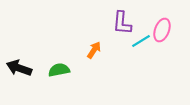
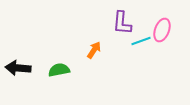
cyan line: rotated 12 degrees clockwise
black arrow: moved 1 px left; rotated 15 degrees counterclockwise
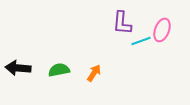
orange arrow: moved 23 px down
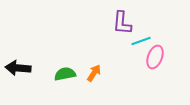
pink ellipse: moved 7 px left, 27 px down
green semicircle: moved 6 px right, 4 px down
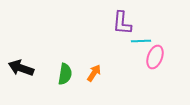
cyan line: rotated 18 degrees clockwise
black arrow: moved 3 px right; rotated 15 degrees clockwise
green semicircle: rotated 110 degrees clockwise
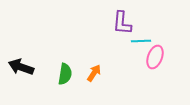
black arrow: moved 1 px up
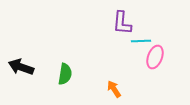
orange arrow: moved 20 px right, 16 px down; rotated 66 degrees counterclockwise
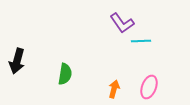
purple L-shape: rotated 40 degrees counterclockwise
pink ellipse: moved 6 px left, 30 px down
black arrow: moved 4 px left, 6 px up; rotated 95 degrees counterclockwise
orange arrow: rotated 48 degrees clockwise
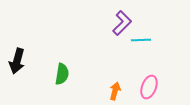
purple L-shape: rotated 100 degrees counterclockwise
cyan line: moved 1 px up
green semicircle: moved 3 px left
orange arrow: moved 1 px right, 2 px down
